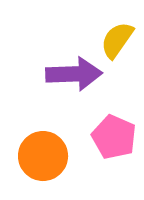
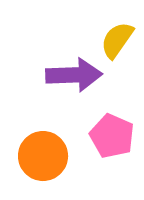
purple arrow: moved 1 px down
pink pentagon: moved 2 px left, 1 px up
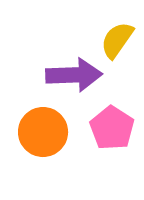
pink pentagon: moved 8 px up; rotated 9 degrees clockwise
orange circle: moved 24 px up
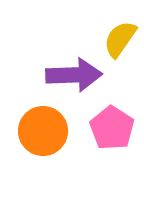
yellow semicircle: moved 3 px right, 1 px up
orange circle: moved 1 px up
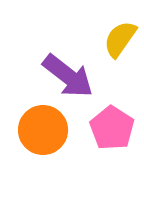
purple arrow: moved 6 px left, 1 px down; rotated 40 degrees clockwise
orange circle: moved 1 px up
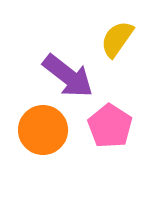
yellow semicircle: moved 3 px left
pink pentagon: moved 2 px left, 2 px up
